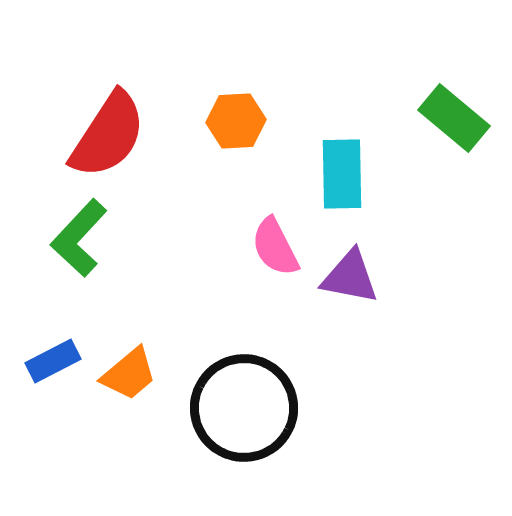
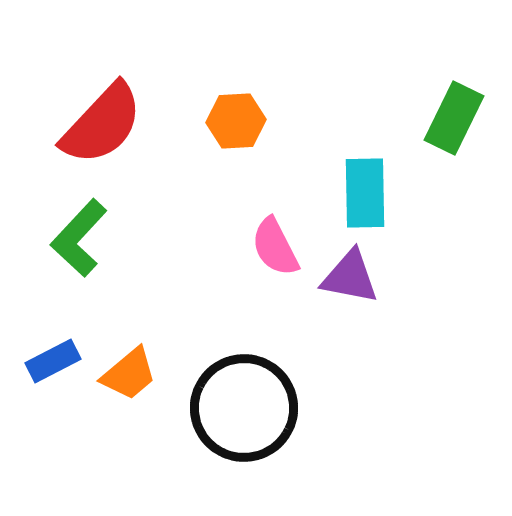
green rectangle: rotated 76 degrees clockwise
red semicircle: moved 6 px left, 11 px up; rotated 10 degrees clockwise
cyan rectangle: moved 23 px right, 19 px down
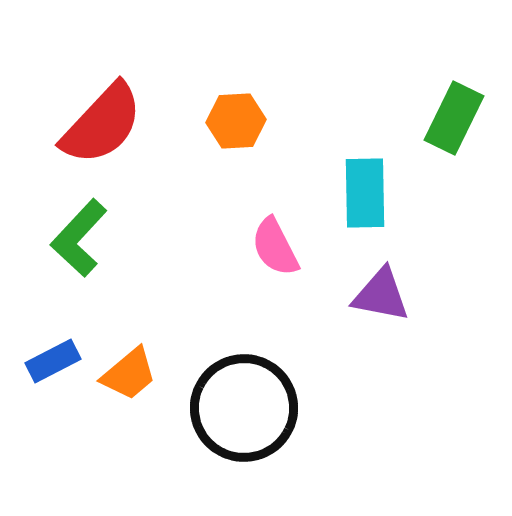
purple triangle: moved 31 px right, 18 px down
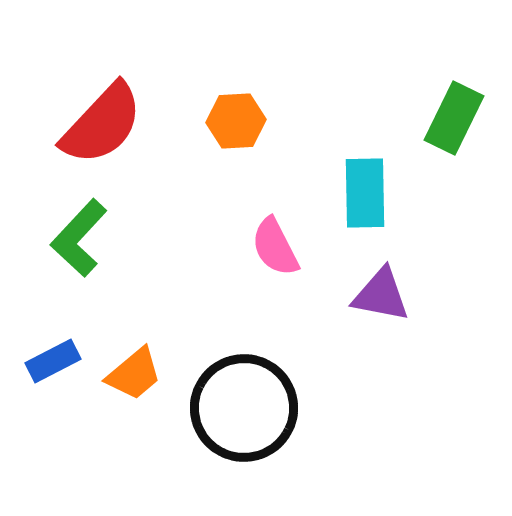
orange trapezoid: moved 5 px right
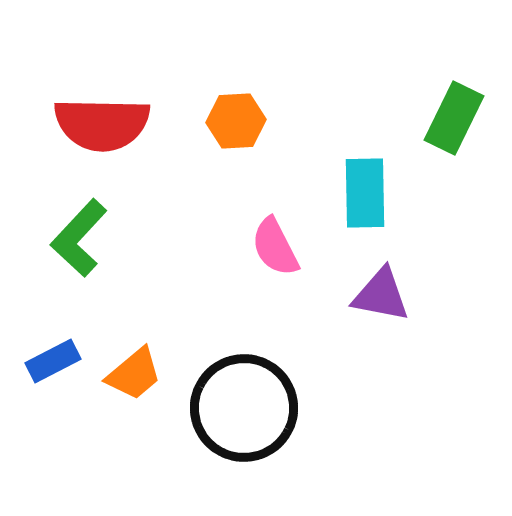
red semicircle: rotated 48 degrees clockwise
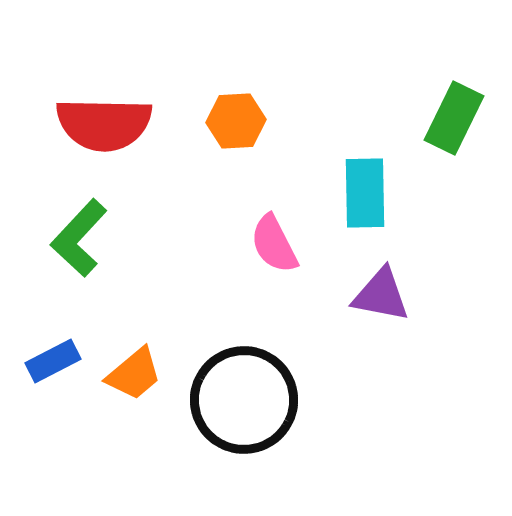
red semicircle: moved 2 px right
pink semicircle: moved 1 px left, 3 px up
black circle: moved 8 px up
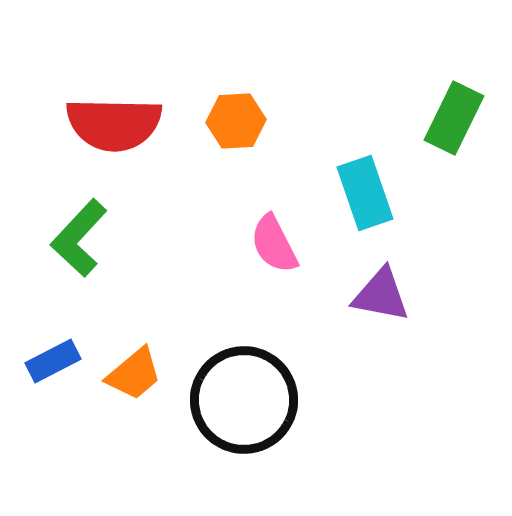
red semicircle: moved 10 px right
cyan rectangle: rotated 18 degrees counterclockwise
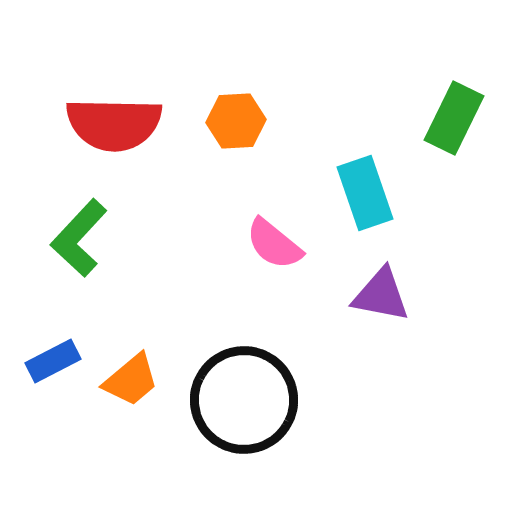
pink semicircle: rotated 24 degrees counterclockwise
orange trapezoid: moved 3 px left, 6 px down
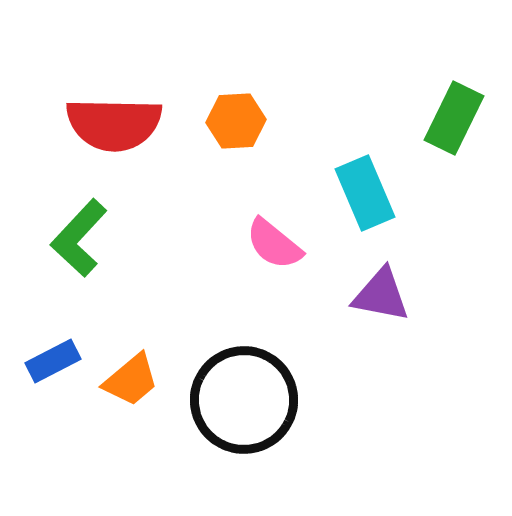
cyan rectangle: rotated 4 degrees counterclockwise
